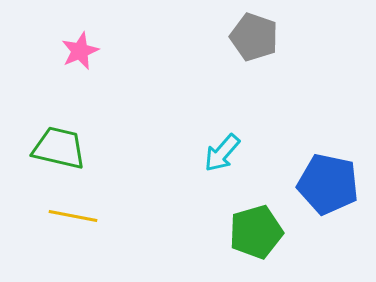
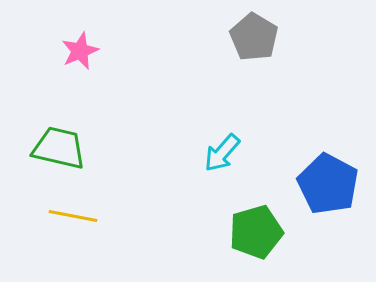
gray pentagon: rotated 12 degrees clockwise
blue pentagon: rotated 16 degrees clockwise
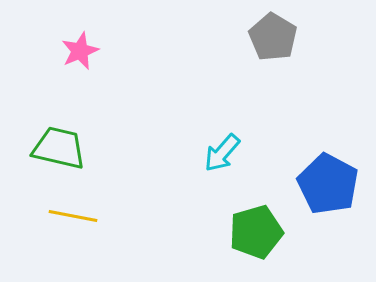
gray pentagon: moved 19 px right
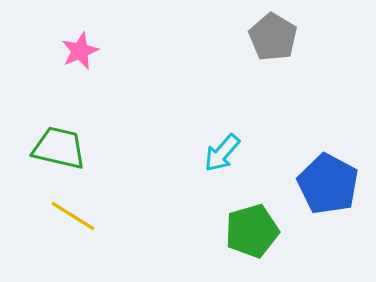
yellow line: rotated 21 degrees clockwise
green pentagon: moved 4 px left, 1 px up
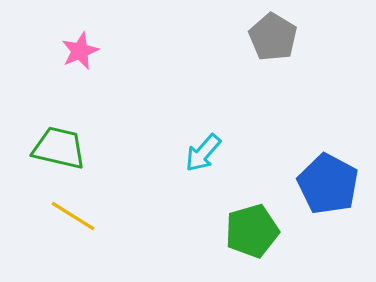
cyan arrow: moved 19 px left
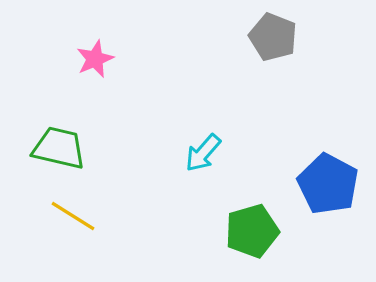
gray pentagon: rotated 9 degrees counterclockwise
pink star: moved 15 px right, 8 px down
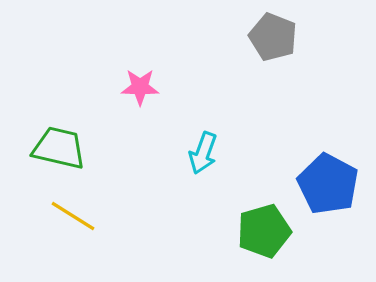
pink star: moved 45 px right, 28 px down; rotated 24 degrees clockwise
cyan arrow: rotated 21 degrees counterclockwise
green pentagon: moved 12 px right
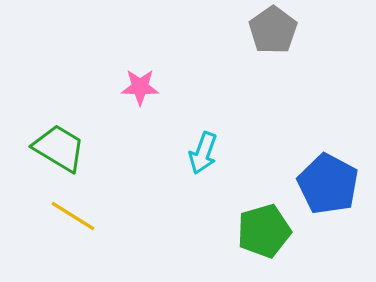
gray pentagon: moved 7 px up; rotated 15 degrees clockwise
green trapezoid: rotated 18 degrees clockwise
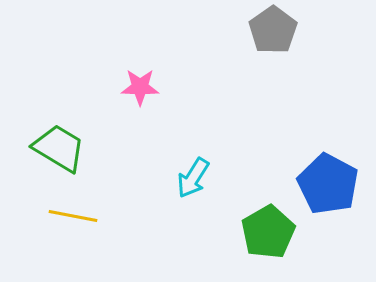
cyan arrow: moved 10 px left, 25 px down; rotated 12 degrees clockwise
yellow line: rotated 21 degrees counterclockwise
green pentagon: moved 4 px right, 1 px down; rotated 14 degrees counterclockwise
